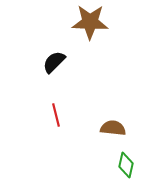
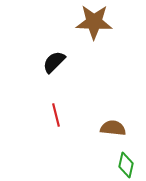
brown star: moved 4 px right
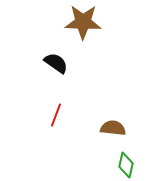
brown star: moved 11 px left
black semicircle: moved 2 px right, 1 px down; rotated 80 degrees clockwise
red line: rotated 35 degrees clockwise
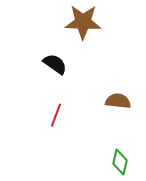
black semicircle: moved 1 px left, 1 px down
brown semicircle: moved 5 px right, 27 px up
green diamond: moved 6 px left, 3 px up
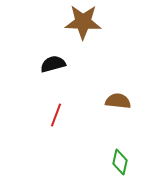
black semicircle: moved 2 px left; rotated 50 degrees counterclockwise
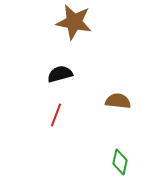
brown star: moved 9 px left; rotated 9 degrees clockwise
black semicircle: moved 7 px right, 10 px down
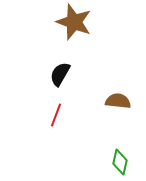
brown star: rotated 9 degrees clockwise
black semicircle: rotated 45 degrees counterclockwise
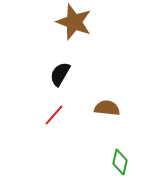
brown semicircle: moved 11 px left, 7 px down
red line: moved 2 px left; rotated 20 degrees clockwise
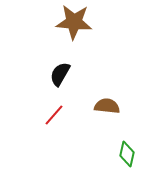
brown star: rotated 15 degrees counterclockwise
brown semicircle: moved 2 px up
green diamond: moved 7 px right, 8 px up
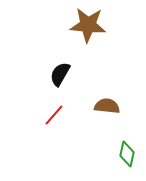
brown star: moved 14 px right, 3 px down
